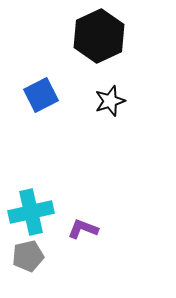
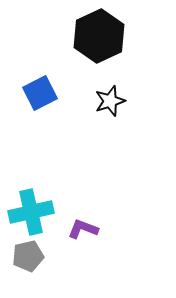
blue square: moved 1 px left, 2 px up
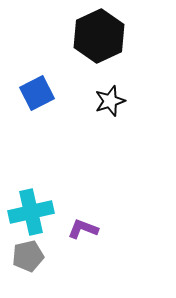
blue square: moved 3 px left
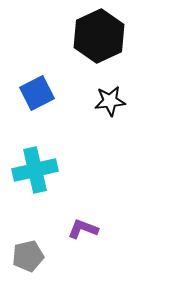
black star: rotated 12 degrees clockwise
cyan cross: moved 4 px right, 42 px up
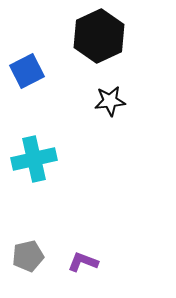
blue square: moved 10 px left, 22 px up
cyan cross: moved 1 px left, 11 px up
purple L-shape: moved 33 px down
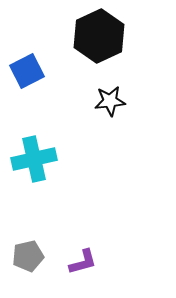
purple L-shape: rotated 144 degrees clockwise
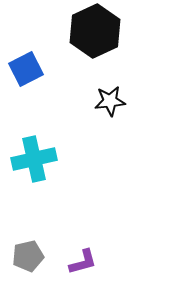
black hexagon: moved 4 px left, 5 px up
blue square: moved 1 px left, 2 px up
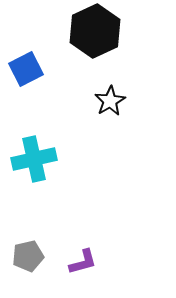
black star: rotated 24 degrees counterclockwise
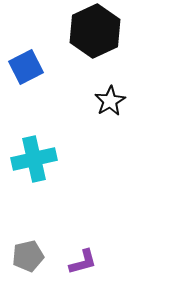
blue square: moved 2 px up
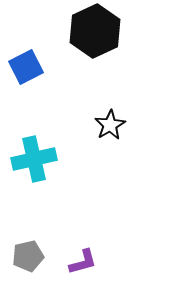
black star: moved 24 px down
